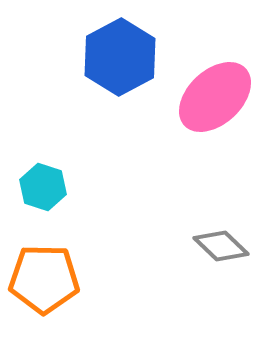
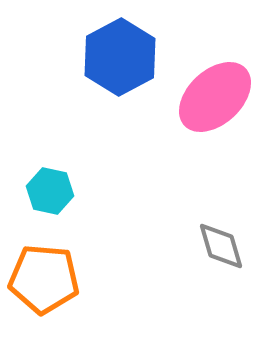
cyan hexagon: moved 7 px right, 4 px down; rotated 6 degrees counterclockwise
gray diamond: rotated 30 degrees clockwise
orange pentagon: rotated 4 degrees clockwise
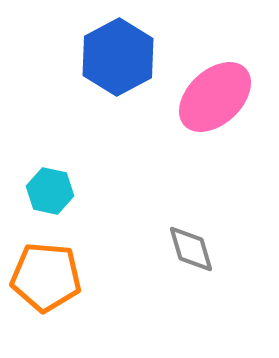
blue hexagon: moved 2 px left
gray diamond: moved 30 px left, 3 px down
orange pentagon: moved 2 px right, 2 px up
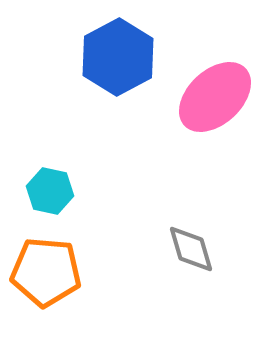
orange pentagon: moved 5 px up
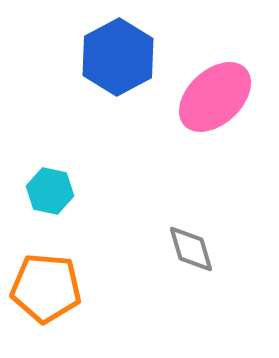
orange pentagon: moved 16 px down
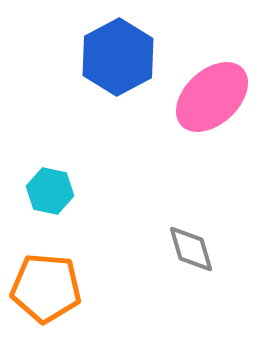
pink ellipse: moved 3 px left
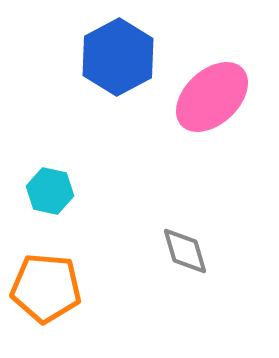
gray diamond: moved 6 px left, 2 px down
